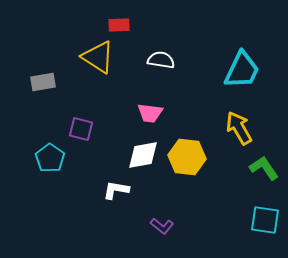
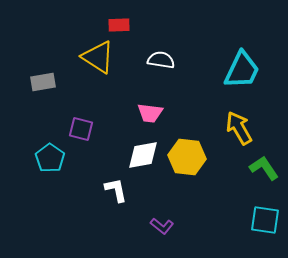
white L-shape: rotated 68 degrees clockwise
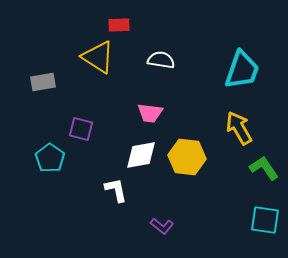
cyan trapezoid: rotated 6 degrees counterclockwise
white diamond: moved 2 px left
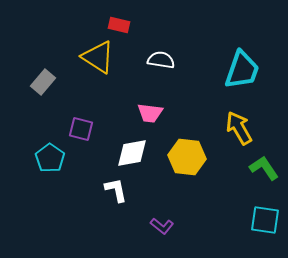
red rectangle: rotated 15 degrees clockwise
gray rectangle: rotated 40 degrees counterclockwise
white diamond: moved 9 px left, 2 px up
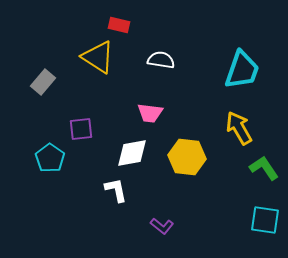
purple square: rotated 20 degrees counterclockwise
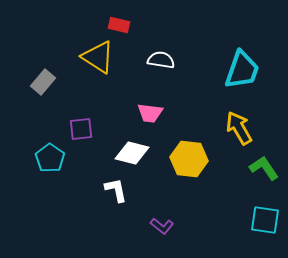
white diamond: rotated 24 degrees clockwise
yellow hexagon: moved 2 px right, 2 px down
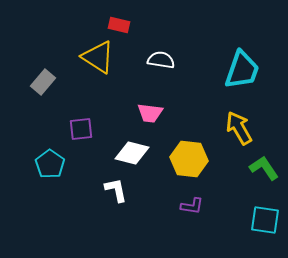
cyan pentagon: moved 6 px down
purple L-shape: moved 30 px right, 20 px up; rotated 30 degrees counterclockwise
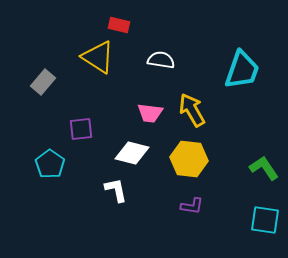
yellow arrow: moved 47 px left, 18 px up
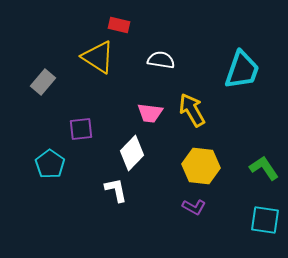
white diamond: rotated 60 degrees counterclockwise
yellow hexagon: moved 12 px right, 7 px down
purple L-shape: moved 2 px right, 1 px down; rotated 20 degrees clockwise
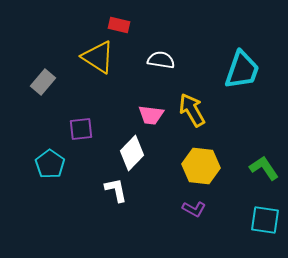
pink trapezoid: moved 1 px right, 2 px down
purple L-shape: moved 2 px down
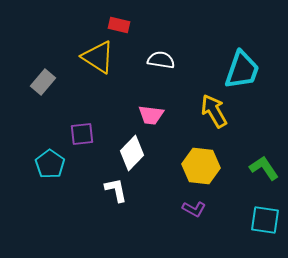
yellow arrow: moved 22 px right, 1 px down
purple square: moved 1 px right, 5 px down
